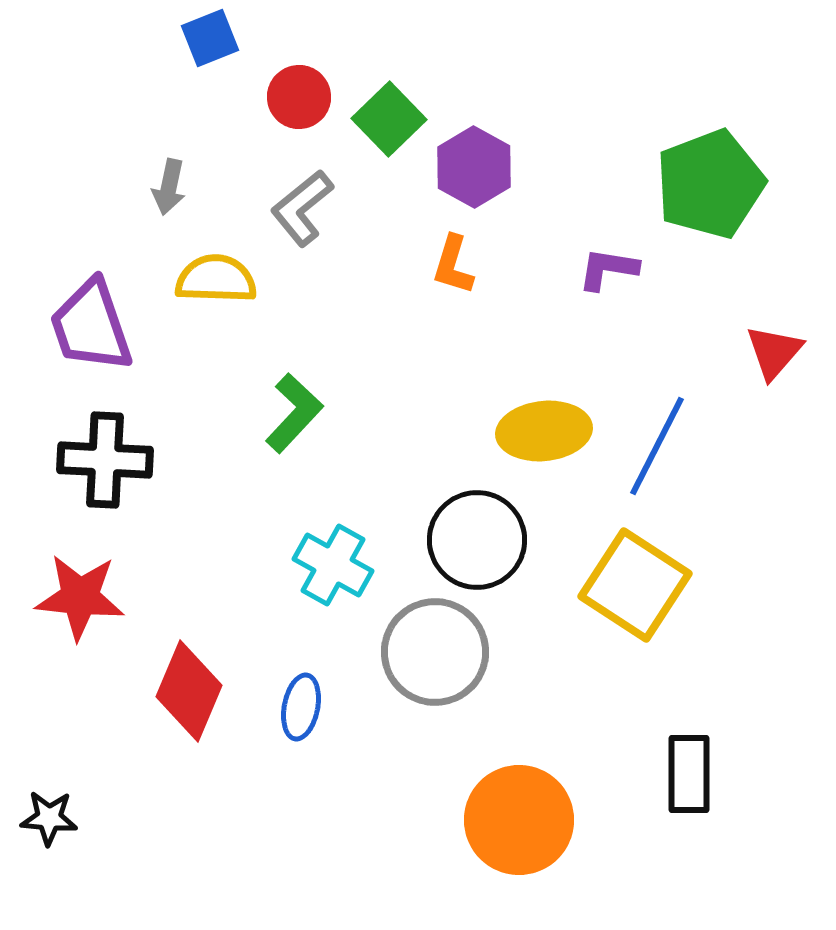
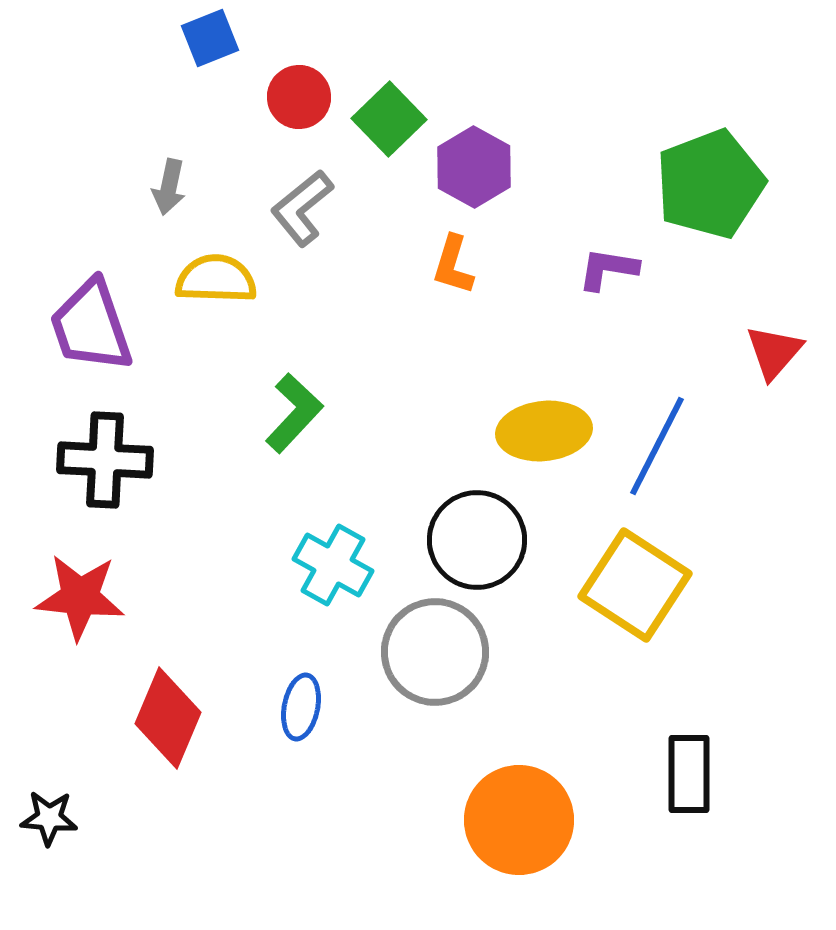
red diamond: moved 21 px left, 27 px down
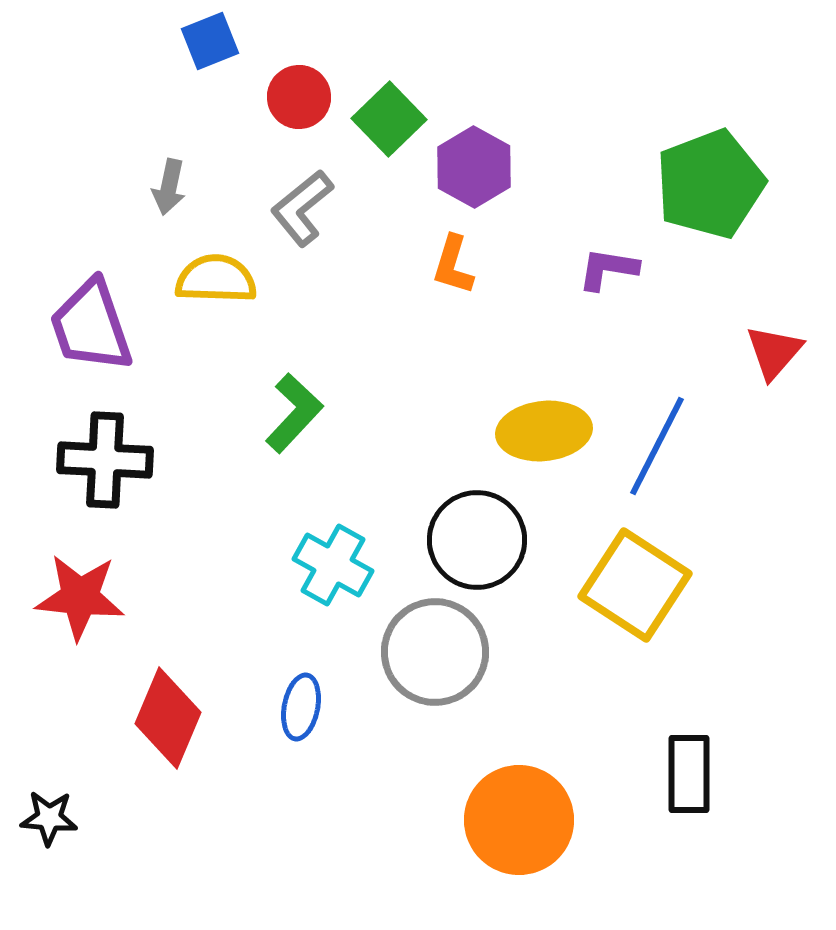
blue square: moved 3 px down
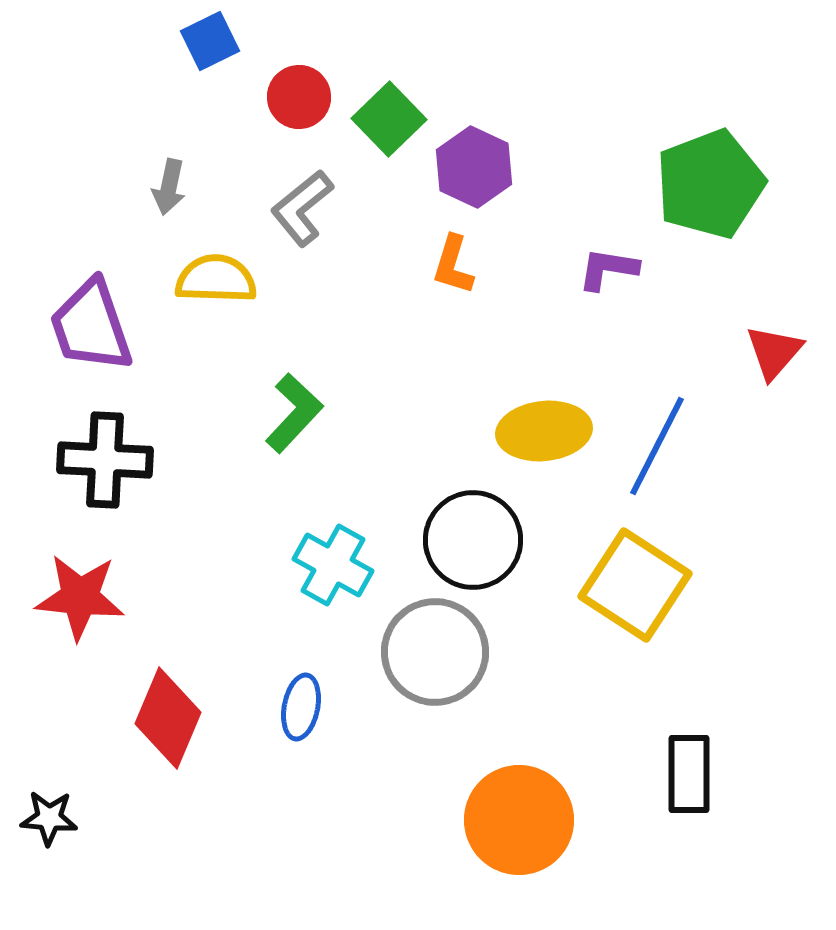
blue square: rotated 4 degrees counterclockwise
purple hexagon: rotated 4 degrees counterclockwise
black circle: moved 4 px left
